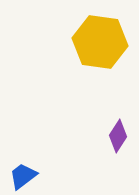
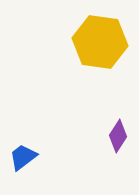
blue trapezoid: moved 19 px up
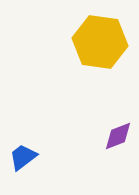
purple diamond: rotated 36 degrees clockwise
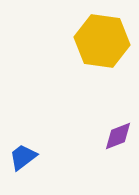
yellow hexagon: moved 2 px right, 1 px up
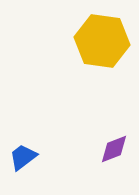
purple diamond: moved 4 px left, 13 px down
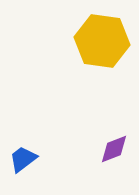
blue trapezoid: moved 2 px down
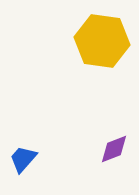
blue trapezoid: rotated 12 degrees counterclockwise
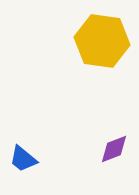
blue trapezoid: rotated 92 degrees counterclockwise
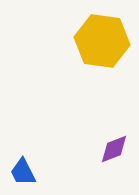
blue trapezoid: moved 13 px down; rotated 24 degrees clockwise
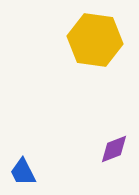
yellow hexagon: moved 7 px left, 1 px up
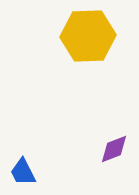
yellow hexagon: moved 7 px left, 4 px up; rotated 10 degrees counterclockwise
